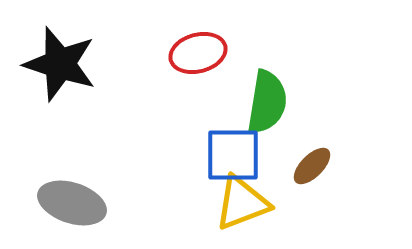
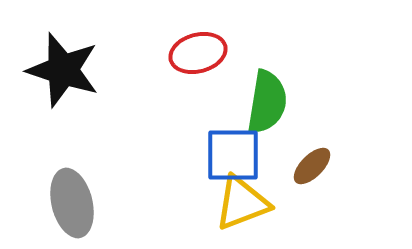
black star: moved 3 px right, 6 px down
gray ellipse: rotated 58 degrees clockwise
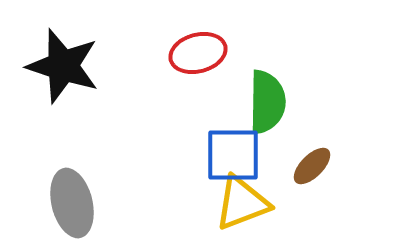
black star: moved 4 px up
green semicircle: rotated 8 degrees counterclockwise
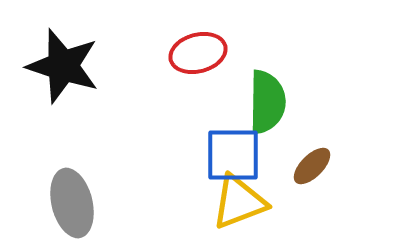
yellow triangle: moved 3 px left, 1 px up
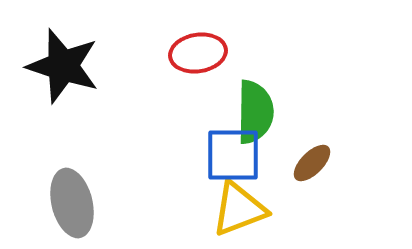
red ellipse: rotated 6 degrees clockwise
green semicircle: moved 12 px left, 10 px down
brown ellipse: moved 3 px up
yellow triangle: moved 7 px down
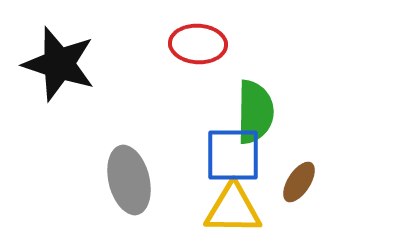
red ellipse: moved 9 px up; rotated 12 degrees clockwise
black star: moved 4 px left, 2 px up
brown ellipse: moved 13 px left, 19 px down; rotated 12 degrees counterclockwise
gray ellipse: moved 57 px right, 23 px up
yellow triangle: moved 6 px left; rotated 22 degrees clockwise
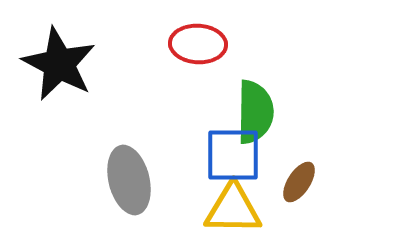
black star: rotated 10 degrees clockwise
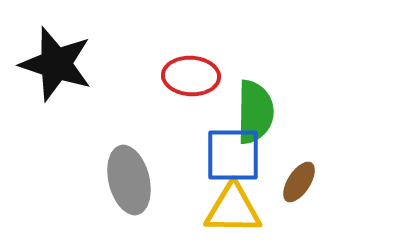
red ellipse: moved 7 px left, 32 px down
black star: moved 3 px left; rotated 10 degrees counterclockwise
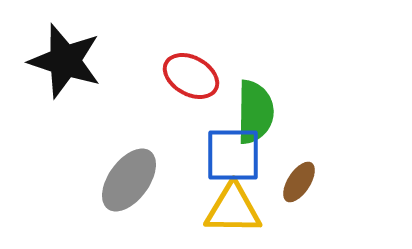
black star: moved 9 px right, 3 px up
red ellipse: rotated 26 degrees clockwise
gray ellipse: rotated 50 degrees clockwise
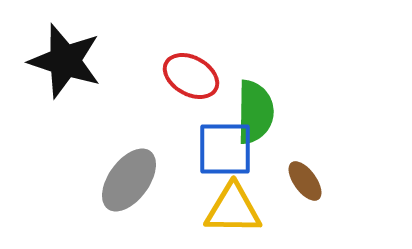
blue square: moved 8 px left, 6 px up
brown ellipse: moved 6 px right, 1 px up; rotated 69 degrees counterclockwise
